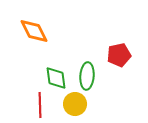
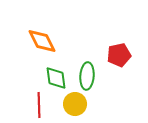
orange diamond: moved 8 px right, 10 px down
red line: moved 1 px left
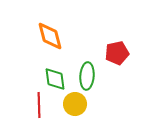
orange diamond: moved 8 px right, 5 px up; rotated 12 degrees clockwise
red pentagon: moved 2 px left, 2 px up
green diamond: moved 1 px left, 1 px down
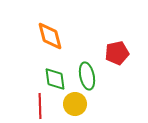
green ellipse: rotated 16 degrees counterclockwise
red line: moved 1 px right, 1 px down
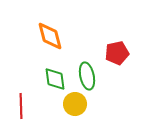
red line: moved 19 px left
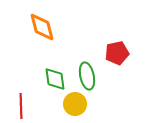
orange diamond: moved 8 px left, 9 px up
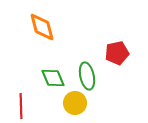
green diamond: moved 2 px left, 1 px up; rotated 15 degrees counterclockwise
yellow circle: moved 1 px up
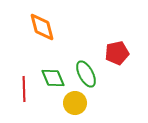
green ellipse: moved 1 px left, 2 px up; rotated 16 degrees counterclockwise
red line: moved 3 px right, 17 px up
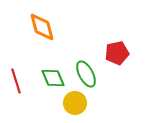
red line: moved 8 px left, 8 px up; rotated 15 degrees counterclockwise
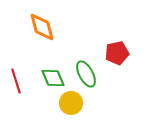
yellow circle: moved 4 px left
